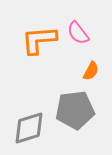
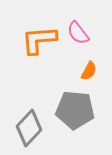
orange semicircle: moved 2 px left
gray pentagon: rotated 12 degrees clockwise
gray diamond: rotated 30 degrees counterclockwise
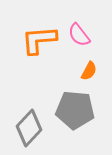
pink semicircle: moved 1 px right, 2 px down
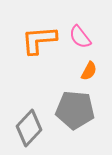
pink semicircle: moved 1 px right, 2 px down
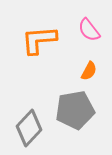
pink semicircle: moved 9 px right, 7 px up
gray pentagon: rotated 15 degrees counterclockwise
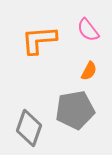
pink semicircle: moved 1 px left
gray diamond: rotated 24 degrees counterclockwise
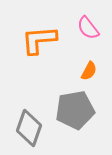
pink semicircle: moved 2 px up
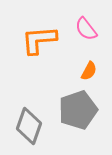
pink semicircle: moved 2 px left, 1 px down
gray pentagon: moved 3 px right; rotated 9 degrees counterclockwise
gray diamond: moved 2 px up
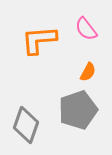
orange semicircle: moved 1 px left, 1 px down
gray diamond: moved 3 px left, 1 px up
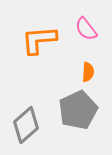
orange semicircle: rotated 24 degrees counterclockwise
gray pentagon: rotated 6 degrees counterclockwise
gray diamond: rotated 30 degrees clockwise
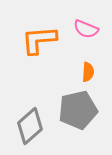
pink semicircle: rotated 30 degrees counterclockwise
gray pentagon: rotated 12 degrees clockwise
gray diamond: moved 4 px right, 1 px down
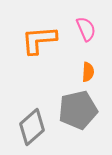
pink semicircle: rotated 135 degrees counterclockwise
gray diamond: moved 2 px right, 1 px down
